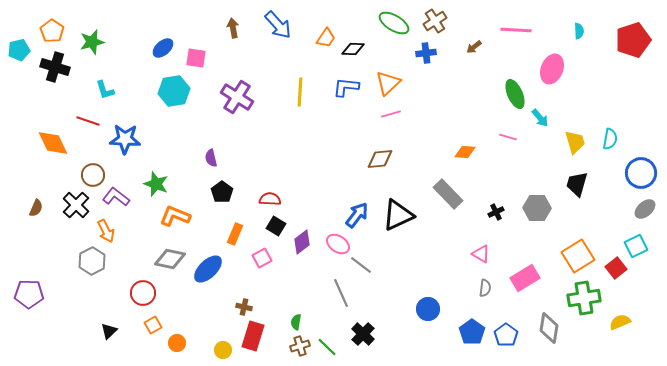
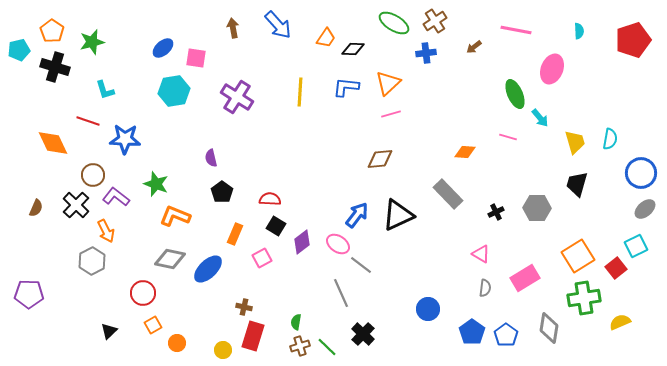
pink line at (516, 30): rotated 8 degrees clockwise
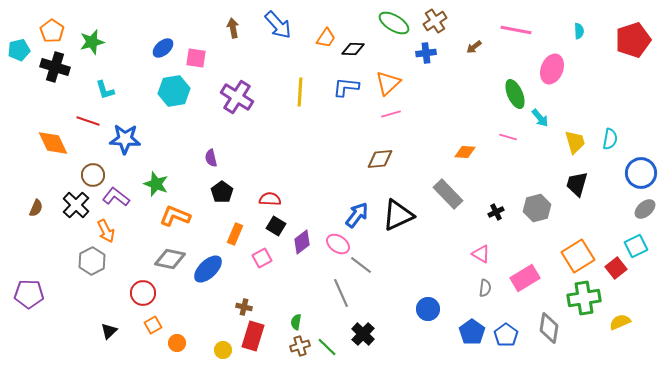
gray hexagon at (537, 208): rotated 16 degrees counterclockwise
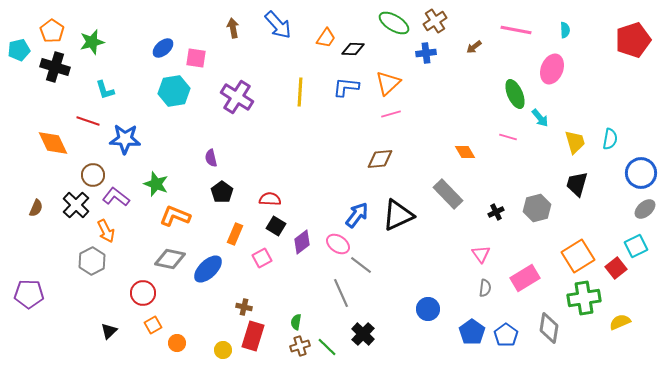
cyan semicircle at (579, 31): moved 14 px left, 1 px up
orange diamond at (465, 152): rotated 55 degrees clockwise
pink triangle at (481, 254): rotated 24 degrees clockwise
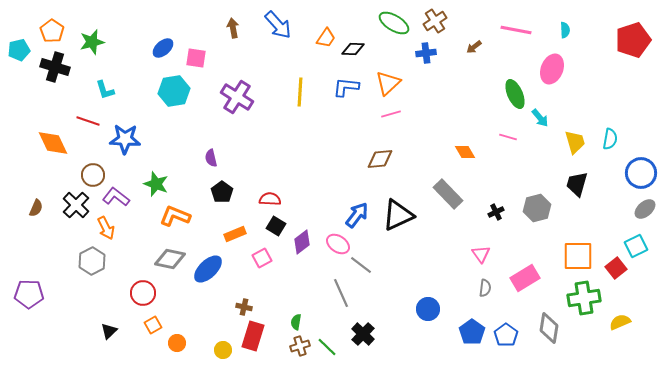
orange arrow at (106, 231): moved 3 px up
orange rectangle at (235, 234): rotated 45 degrees clockwise
orange square at (578, 256): rotated 32 degrees clockwise
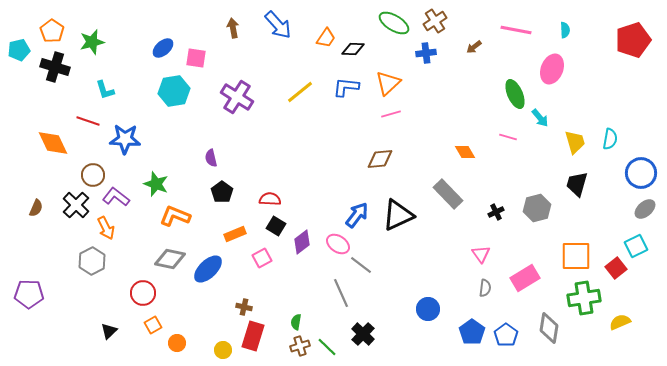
yellow line at (300, 92): rotated 48 degrees clockwise
orange square at (578, 256): moved 2 px left
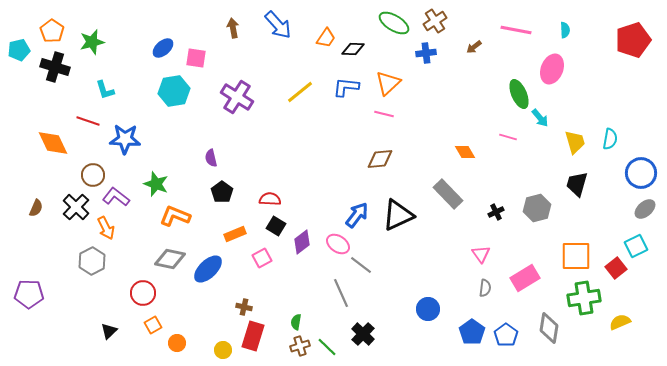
green ellipse at (515, 94): moved 4 px right
pink line at (391, 114): moved 7 px left; rotated 30 degrees clockwise
black cross at (76, 205): moved 2 px down
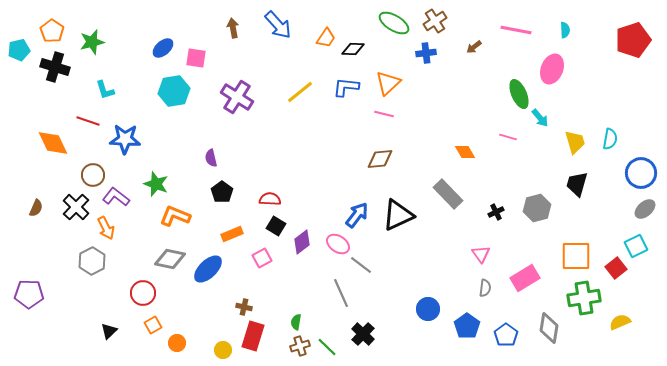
orange rectangle at (235, 234): moved 3 px left
blue pentagon at (472, 332): moved 5 px left, 6 px up
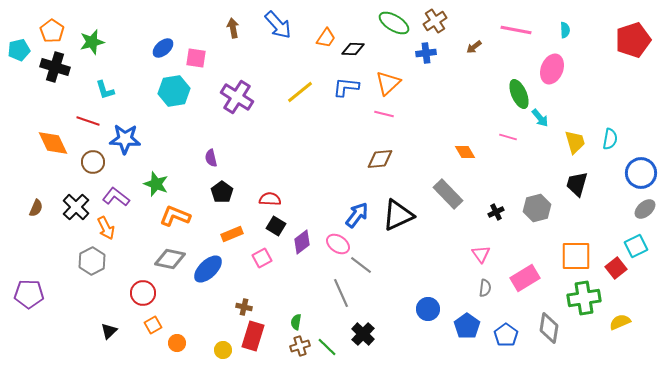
brown circle at (93, 175): moved 13 px up
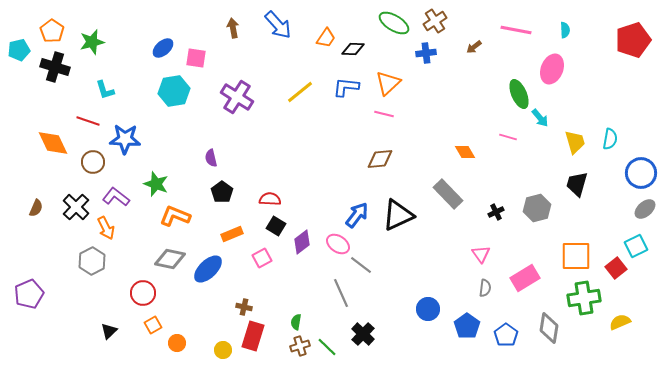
purple pentagon at (29, 294): rotated 24 degrees counterclockwise
